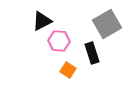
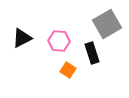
black triangle: moved 20 px left, 17 px down
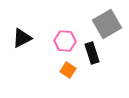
pink hexagon: moved 6 px right
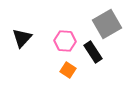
black triangle: rotated 20 degrees counterclockwise
black rectangle: moved 1 px right, 1 px up; rotated 15 degrees counterclockwise
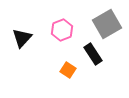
pink hexagon: moved 3 px left, 11 px up; rotated 25 degrees counterclockwise
black rectangle: moved 2 px down
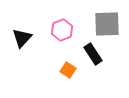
gray square: rotated 28 degrees clockwise
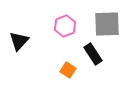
pink hexagon: moved 3 px right, 4 px up
black triangle: moved 3 px left, 3 px down
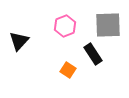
gray square: moved 1 px right, 1 px down
